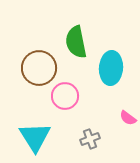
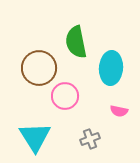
pink semicircle: moved 9 px left, 7 px up; rotated 24 degrees counterclockwise
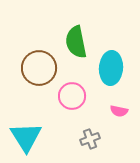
pink circle: moved 7 px right
cyan triangle: moved 9 px left
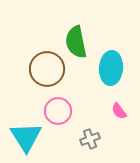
brown circle: moved 8 px right, 1 px down
pink circle: moved 14 px left, 15 px down
pink semicircle: rotated 42 degrees clockwise
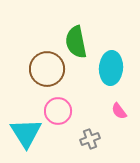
cyan triangle: moved 4 px up
